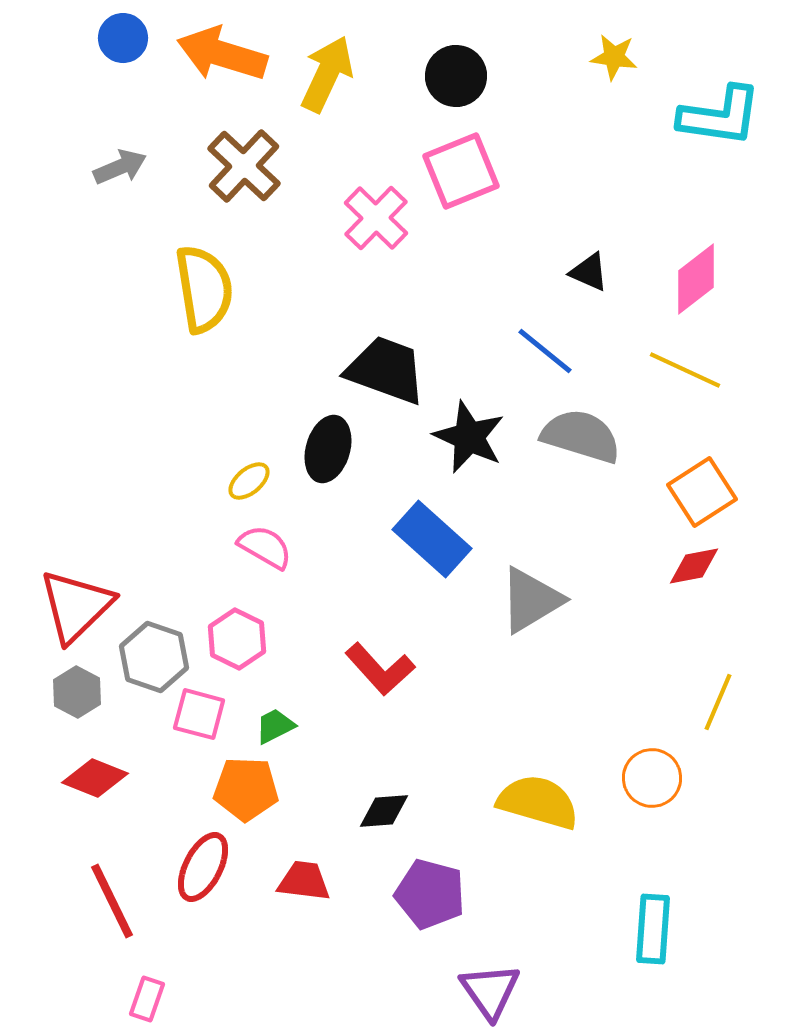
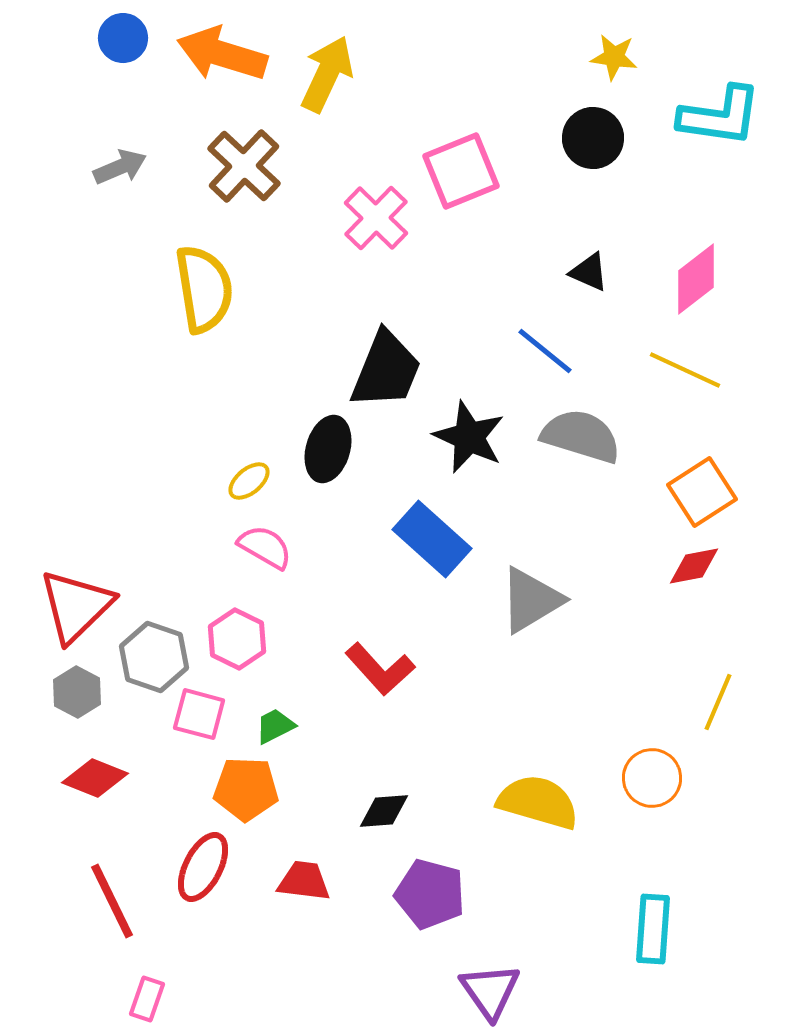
black circle at (456, 76): moved 137 px right, 62 px down
black trapezoid at (386, 370): rotated 92 degrees clockwise
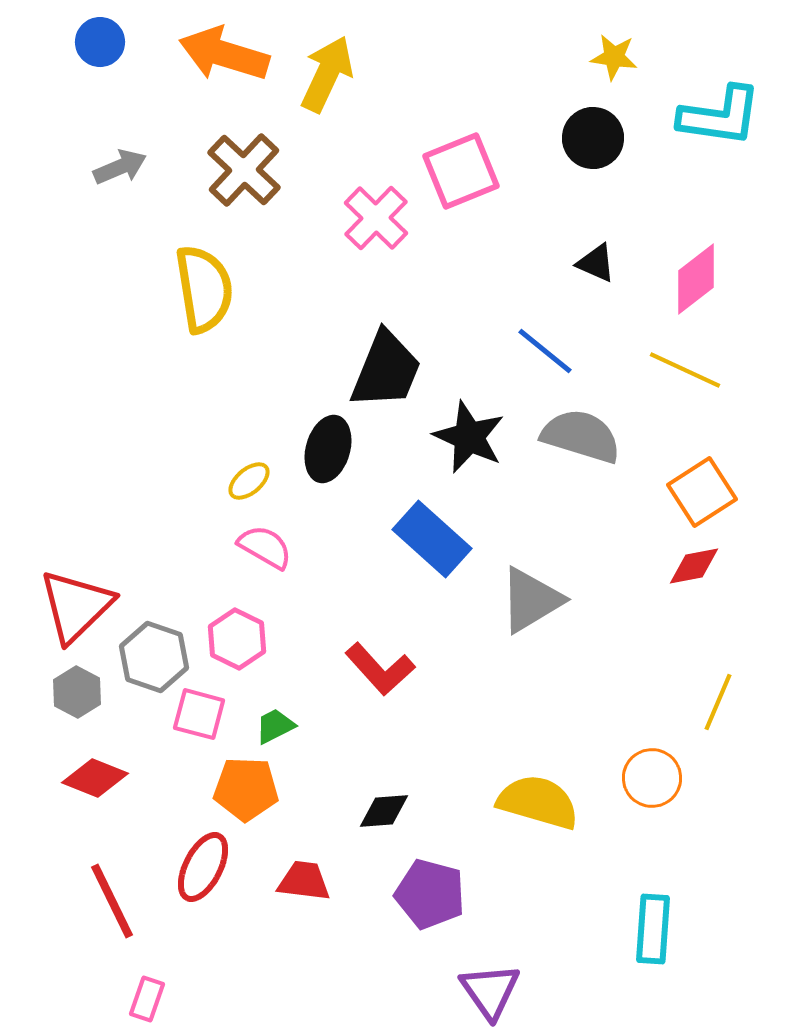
blue circle at (123, 38): moved 23 px left, 4 px down
orange arrow at (222, 54): moved 2 px right
brown cross at (244, 166): moved 4 px down
black triangle at (589, 272): moved 7 px right, 9 px up
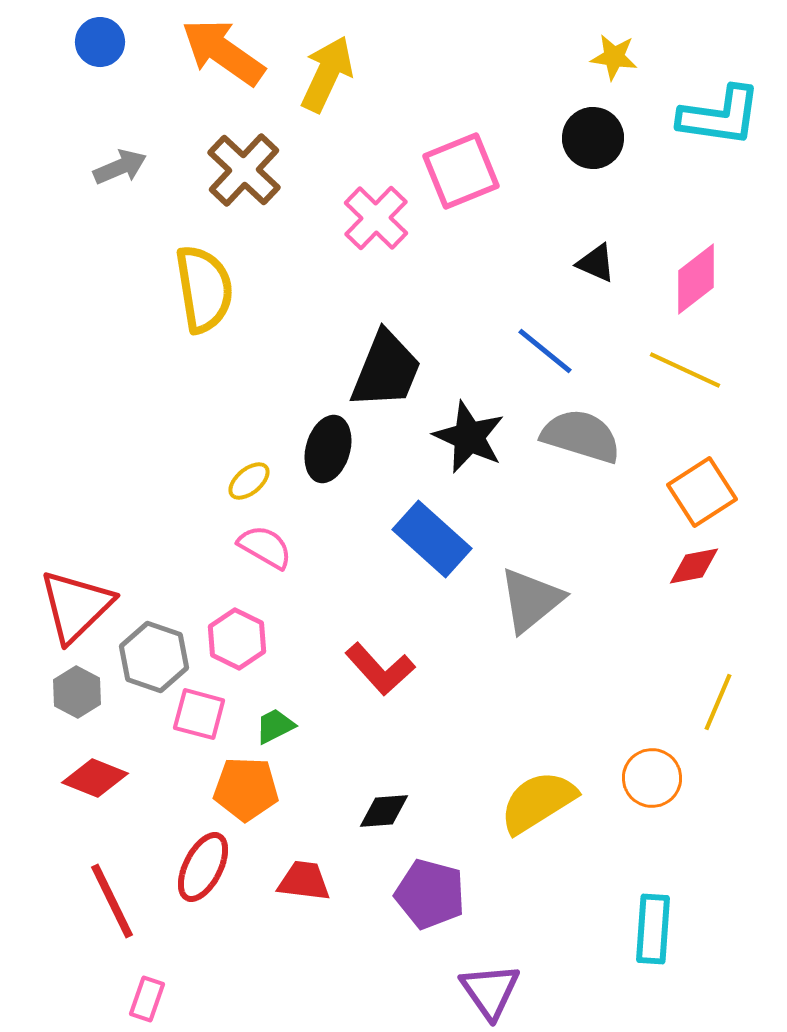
orange arrow at (224, 54): moved 1 px left, 2 px up; rotated 18 degrees clockwise
gray triangle at (531, 600): rotated 8 degrees counterclockwise
yellow semicircle at (538, 802): rotated 48 degrees counterclockwise
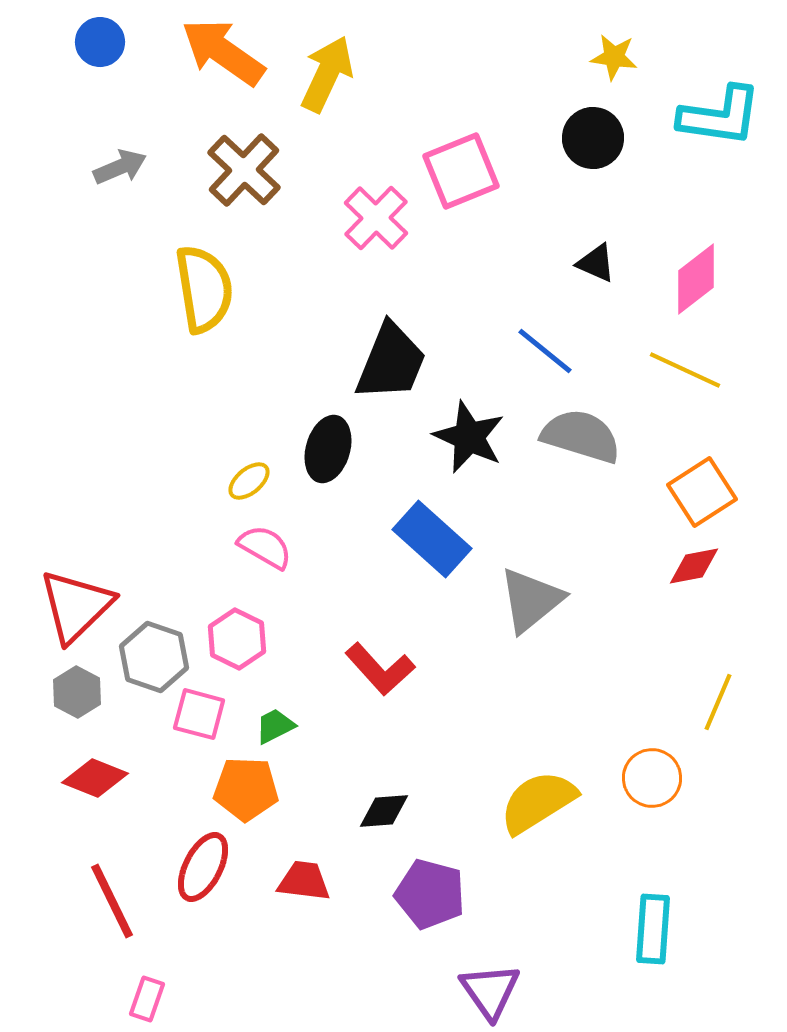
black trapezoid at (386, 370): moved 5 px right, 8 px up
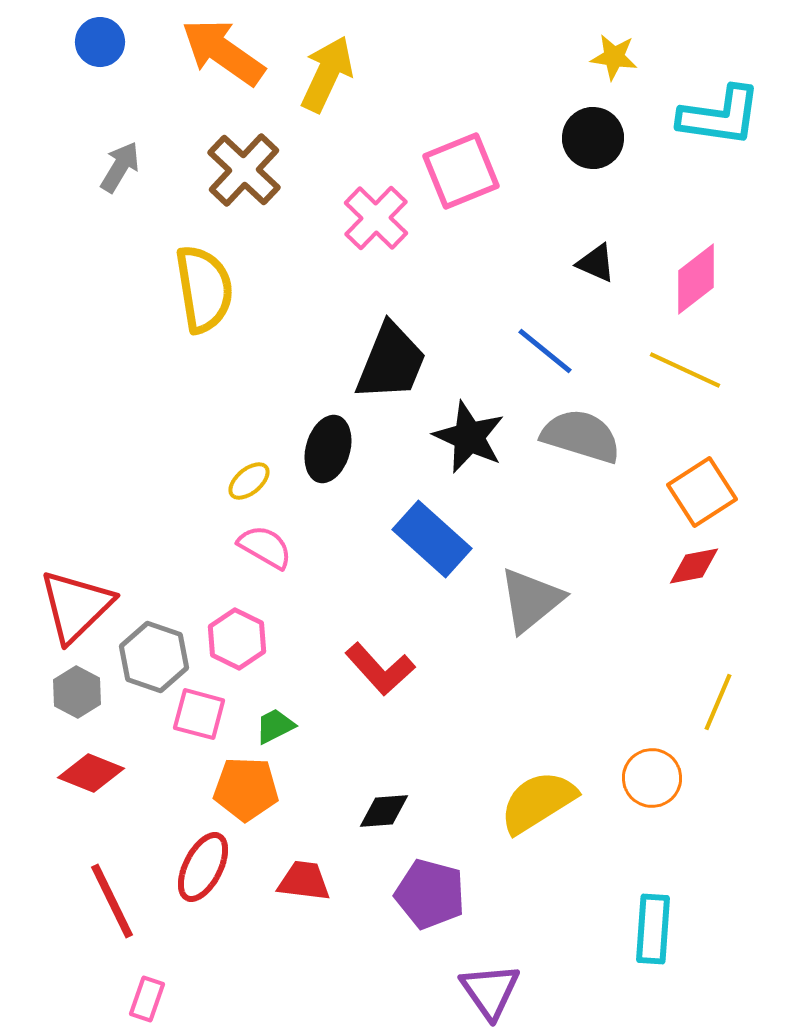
gray arrow at (120, 167): rotated 36 degrees counterclockwise
red diamond at (95, 778): moved 4 px left, 5 px up
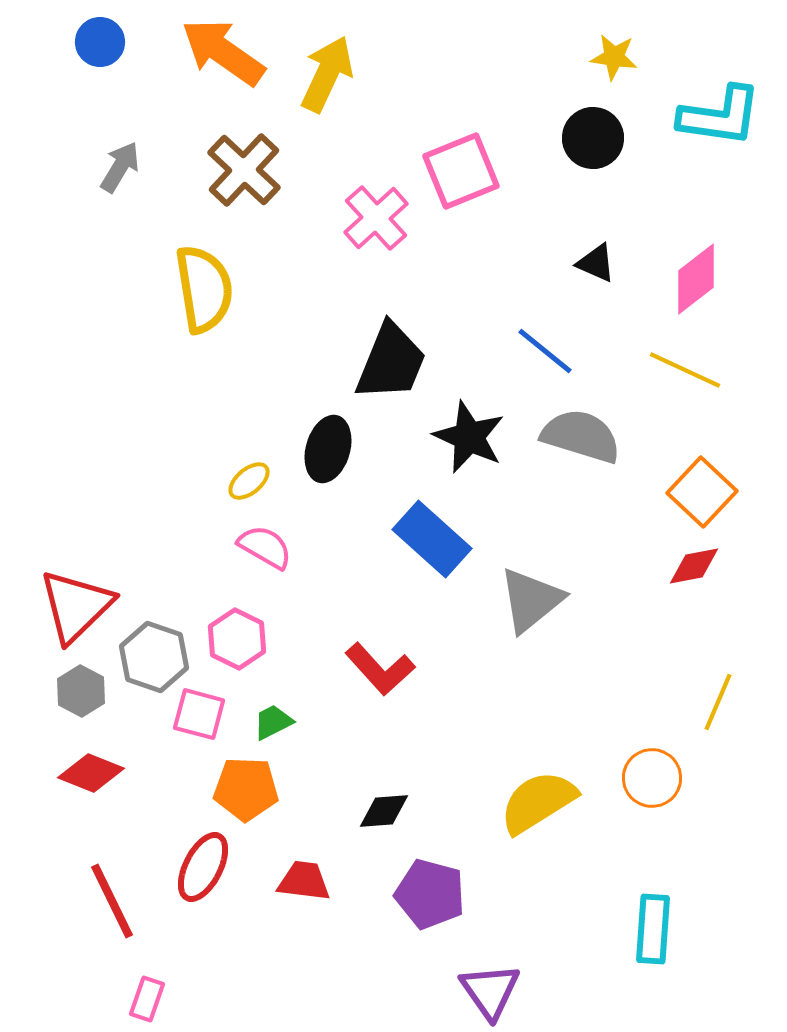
pink cross at (376, 218): rotated 4 degrees clockwise
orange square at (702, 492): rotated 14 degrees counterclockwise
gray hexagon at (77, 692): moved 4 px right, 1 px up
green trapezoid at (275, 726): moved 2 px left, 4 px up
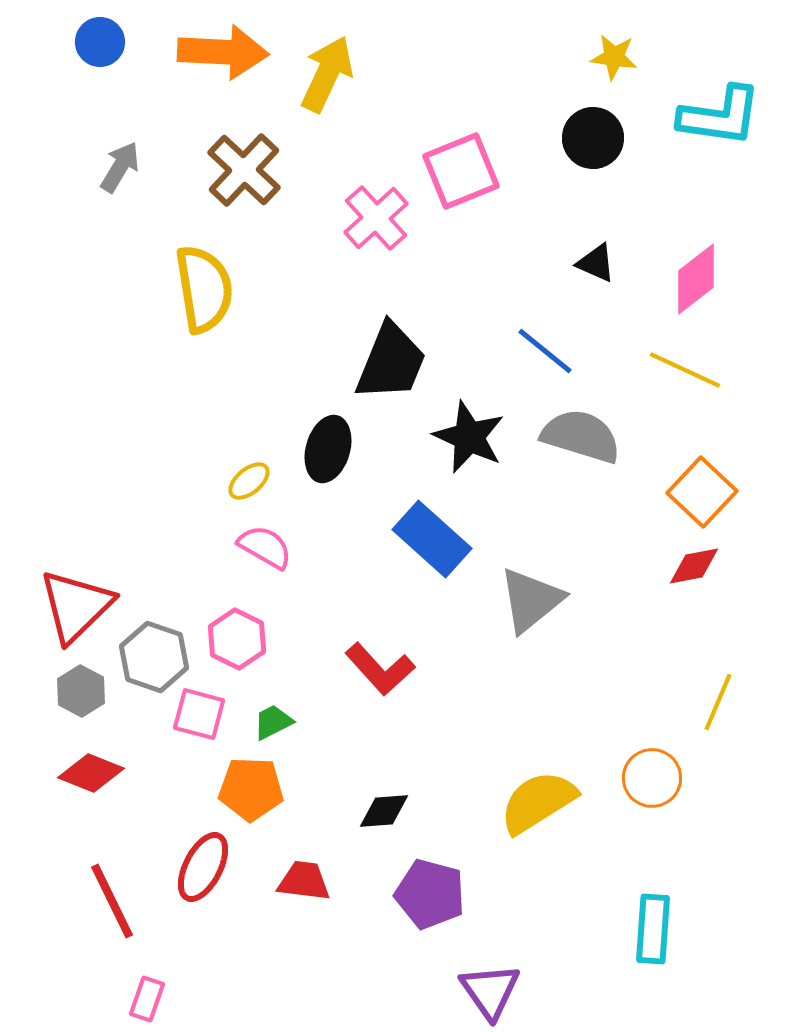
orange arrow at (223, 52): rotated 148 degrees clockwise
orange pentagon at (246, 789): moved 5 px right
